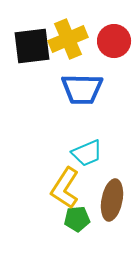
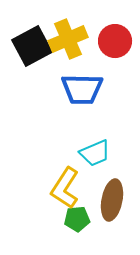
red circle: moved 1 px right
black square: rotated 21 degrees counterclockwise
cyan trapezoid: moved 8 px right
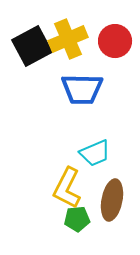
yellow L-shape: moved 2 px right; rotated 6 degrees counterclockwise
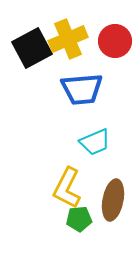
black square: moved 2 px down
blue trapezoid: rotated 6 degrees counterclockwise
cyan trapezoid: moved 11 px up
brown ellipse: moved 1 px right
green pentagon: moved 2 px right
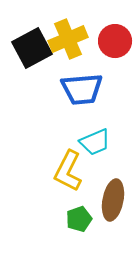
yellow L-shape: moved 1 px right, 17 px up
green pentagon: rotated 15 degrees counterclockwise
